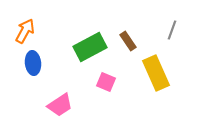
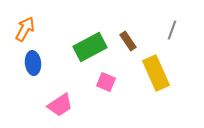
orange arrow: moved 2 px up
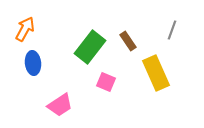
green rectangle: rotated 24 degrees counterclockwise
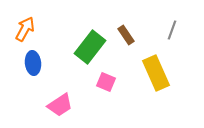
brown rectangle: moved 2 px left, 6 px up
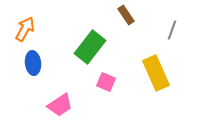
brown rectangle: moved 20 px up
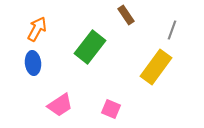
orange arrow: moved 12 px right
yellow rectangle: moved 6 px up; rotated 60 degrees clockwise
pink square: moved 5 px right, 27 px down
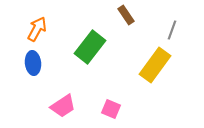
yellow rectangle: moved 1 px left, 2 px up
pink trapezoid: moved 3 px right, 1 px down
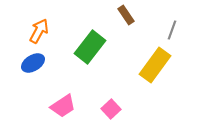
orange arrow: moved 2 px right, 2 px down
blue ellipse: rotated 65 degrees clockwise
pink square: rotated 24 degrees clockwise
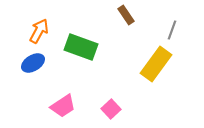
green rectangle: moved 9 px left; rotated 72 degrees clockwise
yellow rectangle: moved 1 px right, 1 px up
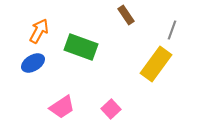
pink trapezoid: moved 1 px left, 1 px down
